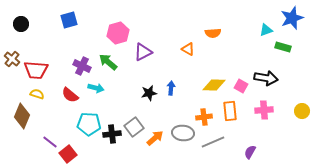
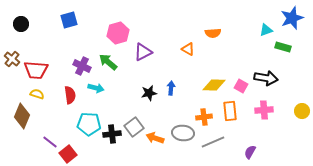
red semicircle: rotated 138 degrees counterclockwise
orange arrow: rotated 120 degrees counterclockwise
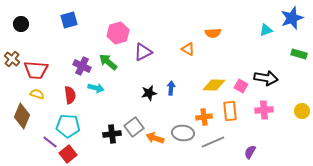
green rectangle: moved 16 px right, 7 px down
cyan pentagon: moved 21 px left, 2 px down
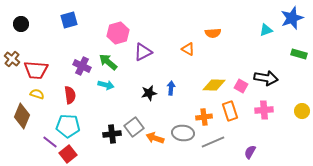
cyan arrow: moved 10 px right, 3 px up
orange rectangle: rotated 12 degrees counterclockwise
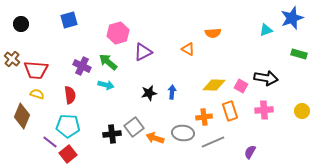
blue arrow: moved 1 px right, 4 px down
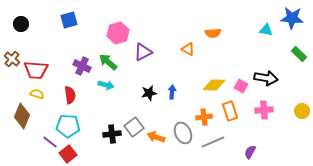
blue star: rotated 25 degrees clockwise
cyan triangle: rotated 32 degrees clockwise
green rectangle: rotated 28 degrees clockwise
gray ellipse: rotated 60 degrees clockwise
orange arrow: moved 1 px right, 1 px up
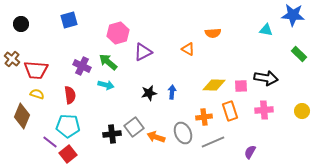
blue star: moved 1 px right, 3 px up
pink square: rotated 32 degrees counterclockwise
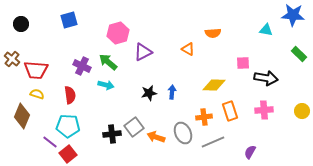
pink square: moved 2 px right, 23 px up
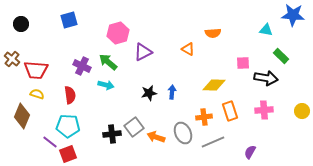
green rectangle: moved 18 px left, 2 px down
red square: rotated 18 degrees clockwise
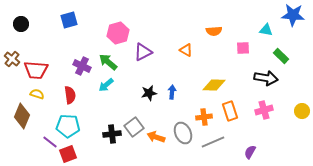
orange semicircle: moved 1 px right, 2 px up
orange triangle: moved 2 px left, 1 px down
pink square: moved 15 px up
cyan arrow: rotated 126 degrees clockwise
pink cross: rotated 12 degrees counterclockwise
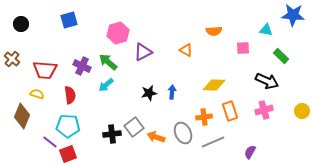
red trapezoid: moved 9 px right
black arrow: moved 1 px right, 3 px down; rotated 15 degrees clockwise
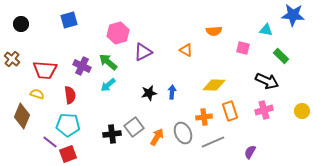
pink square: rotated 16 degrees clockwise
cyan arrow: moved 2 px right
cyan pentagon: moved 1 px up
orange arrow: moved 1 px right; rotated 102 degrees clockwise
